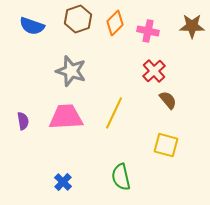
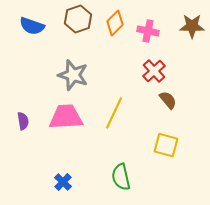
gray star: moved 2 px right, 4 px down
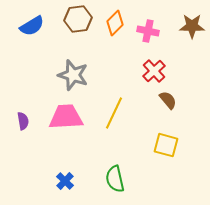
brown hexagon: rotated 12 degrees clockwise
blue semicircle: rotated 50 degrees counterclockwise
green semicircle: moved 6 px left, 2 px down
blue cross: moved 2 px right, 1 px up
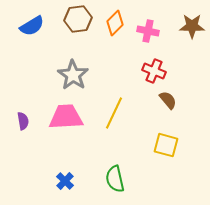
red cross: rotated 25 degrees counterclockwise
gray star: rotated 16 degrees clockwise
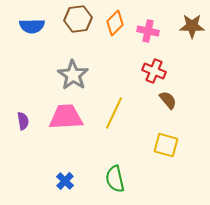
blue semicircle: rotated 30 degrees clockwise
